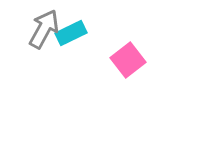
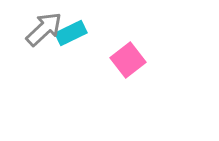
gray arrow: rotated 18 degrees clockwise
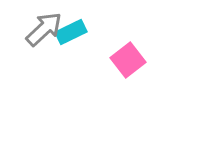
cyan rectangle: moved 1 px up
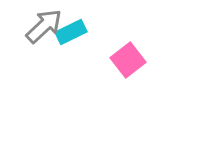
gray arrow: moved 3 px up
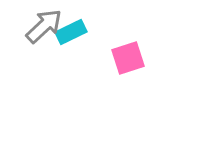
pink square: moved 2 px up; rotated 20 degrees clockwise
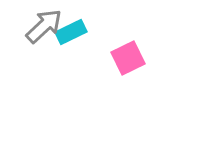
pink square: rotated 8 degrees counterclockwise
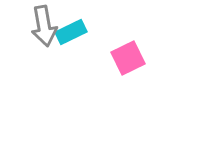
gray arrow: rotated 123 degrees clockwise
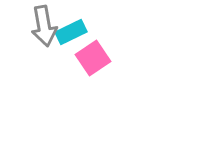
pink square: moved 35 px left; rotated 8 degrees counterclockwise
